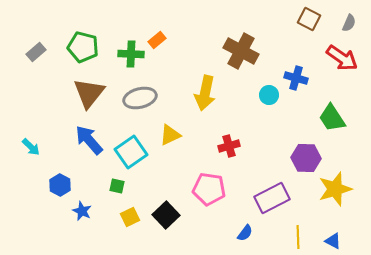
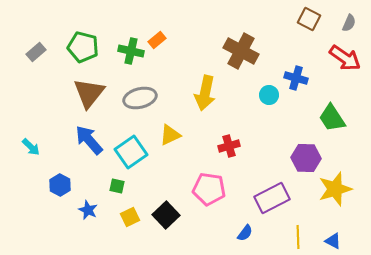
green cross: moved 3 px up; rotated 10 degrees clockwise
red arrow: moved 3 px right
blue star: moved 6 px right, 1 px up
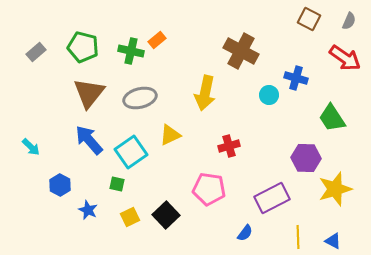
gray semicircle: moved 2 px up
green square: moved 2 px up
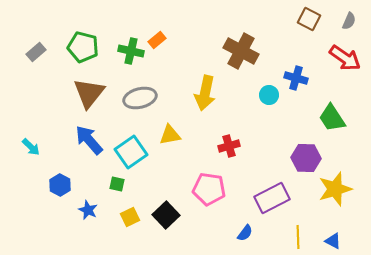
yellow triangle: rotated 15 degrees clockwise
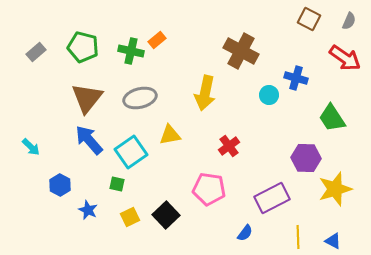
brown triangle: moved 2 px left, 5 px down
red cross: rotated 20 degrees counterclockwise
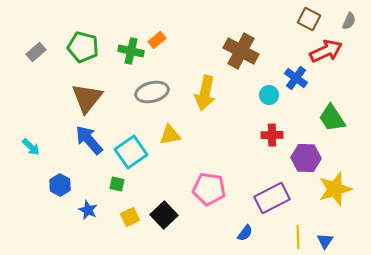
red arrow: moved 19 px left, 7 px up; rotated 60 degrees counterclockwise
blue cross: rotated 20 degrees clockwise
gray ellipse: moved 12 px right, 6 px up
red cross: moved 43 px right, 11 px up; rotated 35 degrees clockwise
black square: moved 2 px left
blue triangle: moved 8 px left; rotated 36 degrees clockwise
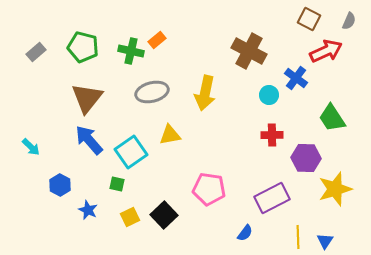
brown cross: moved 8 px right
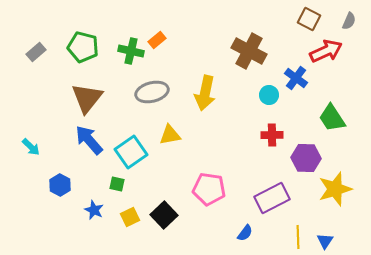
blue star: moved 6 px right
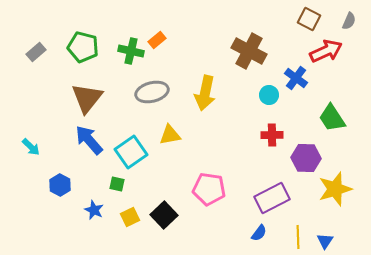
blue semicircle: moved 14 px right
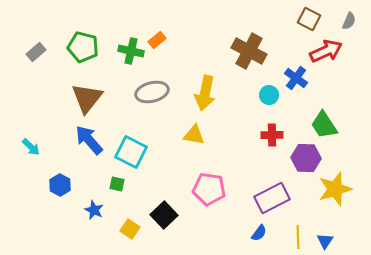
green trapezoid: moved 8 px left, 7 px down
yellow triangle: moved 24 px right; rotated 20 degrees clockwise
cyan square: rotated 28 degrees counterclockwise
yellow square: moved 12 px down; rotated 30 degrees counterclockwise
